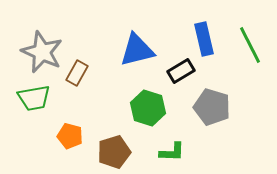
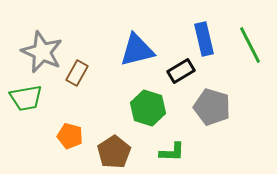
green trapezoid: moved 8 px left
brown pentagon: rotated 16 degrees counterclockwise
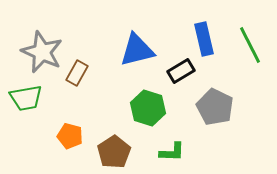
gray pentagon: moved 3 px right; rotated 9 degrees clockwise
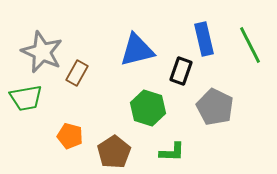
black rectangle: rotated 40 degrees counterclockwise
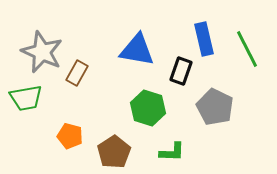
green line: moved 3 px left, 4 px down
blue triangle: rotated 24 degrees clockwise
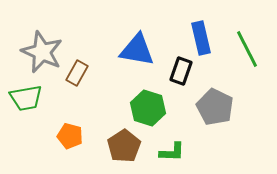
blue rectangle: moved 3 px left, 1 px up
brown pentagon: moved 10 px right, 6 px up
